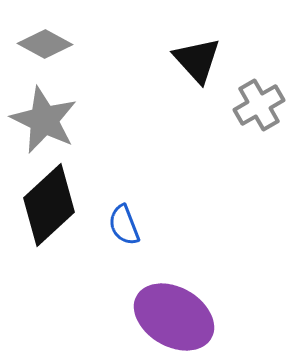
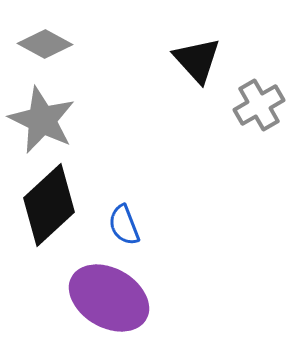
gray star: moved 2 px left
purple ellipse: moved 65 px left, 19 px up
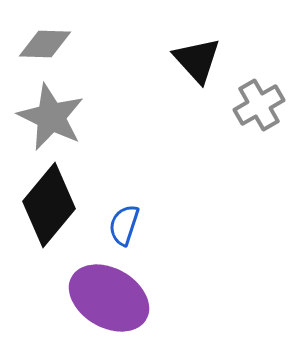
gray diamond: rotated 26 degrees counterclockwise
gray star: moved 9 px right, 3 px up
black diamond: rotated 8 degrees counterclockwise
blue semicircle: rotated 39 degrees clockwise
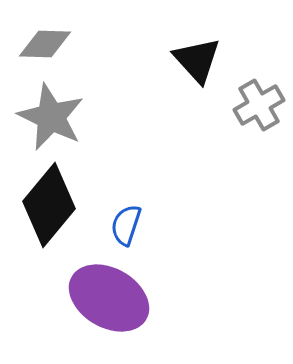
blue semicircle: moved 2 px right
